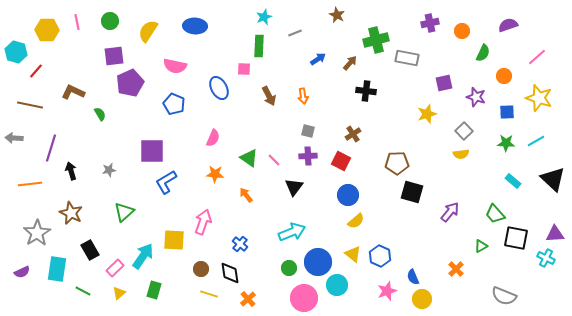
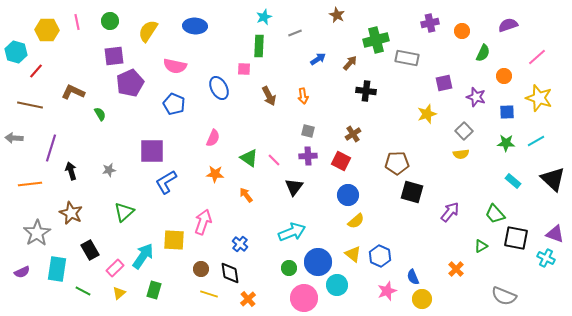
purple triangle at (555, 234): rotated 24 degrees clockwise
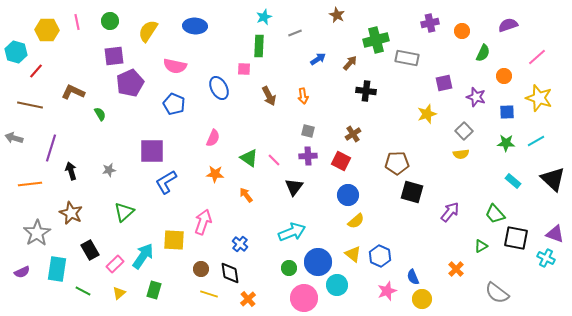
gray arrow at (14, 138): rotated 12 degrees clockwise
pink rectangle at (115, 268): moved 4 px up
gray semicircle at (504, 296): moved 7 px left, 3 px up; rotated 15 degrees clockwise
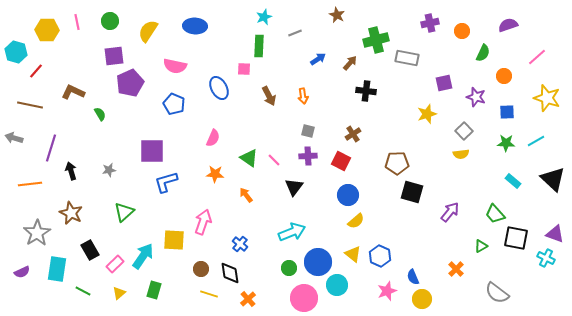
yellow star at (539, 98): moved 8 px right
blue L-shape at (166, 182): rotated 15 degrees clockwise
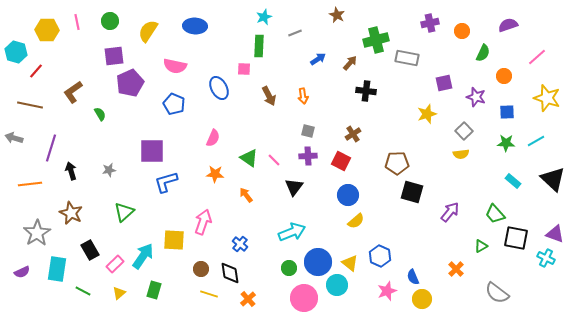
brown L-shape at (73, 92): rotated 60 degrees counterclockwise
yellow triangle at (353, 254): moved 3 px left, 9 px down
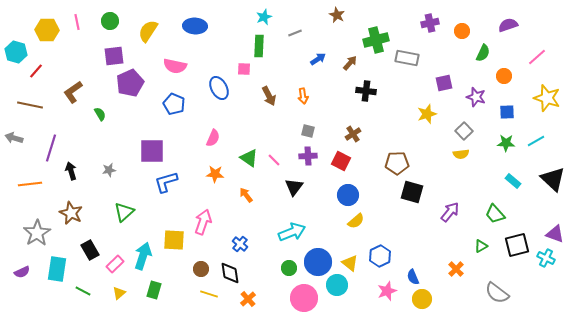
black square at (516, 238): moved 1 px right, 7 px down; rotated 25 degrees counterclockwise
cyan arrow at (143, 256): rotated 16 degrees counterclockwise
blue hexagon at (380, 256): rotated 10 degrees clockwise
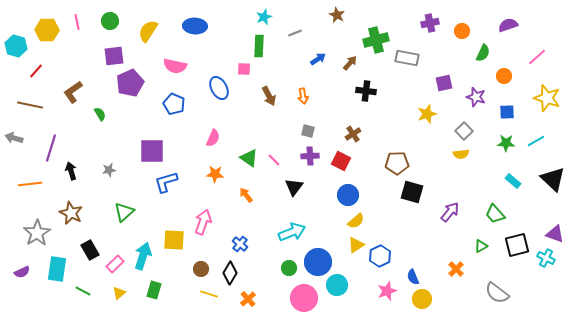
cyan hexagon at (16, 52): moved 6 px up
purple cross at (308, 156): moved 2 px right
yellow triangle at (350, 263): moved 6 px right, 18 px up; rotated 48 degrees clockwise
black diamond at (230, 273): rotated 40 degrees clockwise
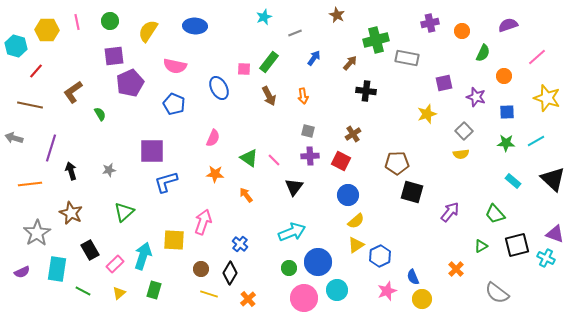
green rectangle at (259, 46): moved 10 px right, 16 px down; rotated 35 degrees clockwise
blue arrow at (318, 59): moved 4 px left, 1 px up; rotated 21 degrees counterclockwise
cyan circle at (337, 285): moved 5 px down
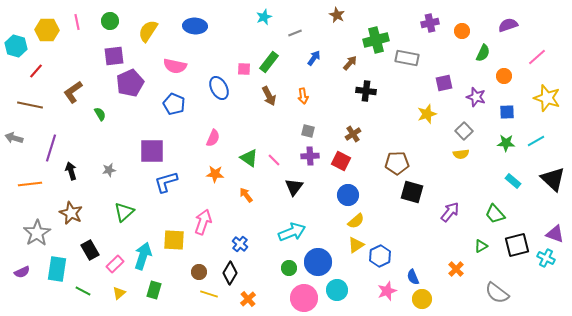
brown circle at (201, 269): moved 2 px left, 3 px down
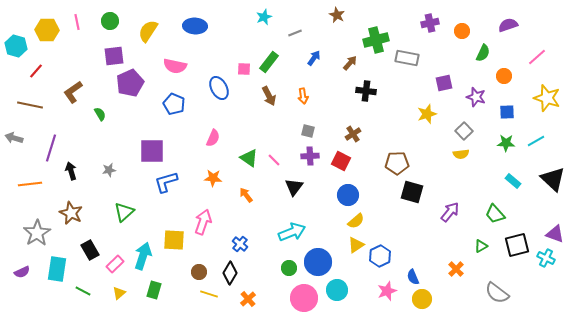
orange star at (215, 174): moved 2 px left, 4 px down
